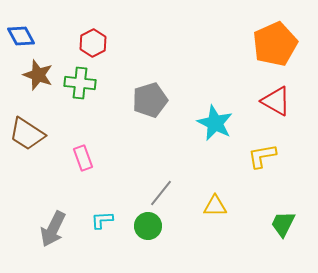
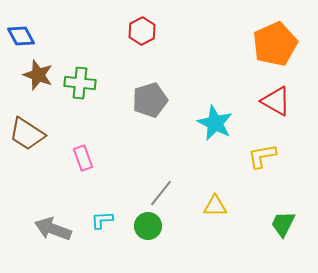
red hexagon: moved 49 px right, 12 px up
gray arrow: rotated 84 degrees clockwise
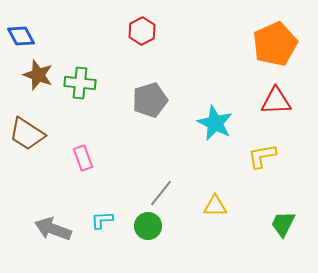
red triangle: rotated 32 degrees counterclockwise
